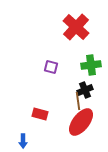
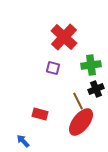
red cross: moved 12 px left, 10 px down
purple square: moved 2 px right, 1 px down
black cross: moved 11 px right, 1 px up
brown line: rotated 18 degrees counterclockwise
blue arrow: rotated 136 degrees clockwise
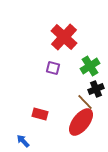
green cross: moved 1 px left, 1 px down; rotated 24 degrees counterclockwise
brown line: moved 7 px right, 1 px down; rotated 18 degrees counterclockwise
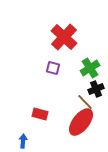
green cross: moved 2 px down
blue arrow: rotated 48 degrees clockwise
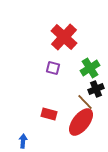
red rectangle: moved 9 px right
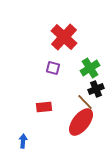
red rectangle: moved 5 px left, 7 px up; rotated 21 degrees counterclockwise
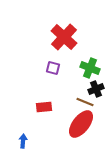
green cross: rotated 36 degrees counterclockwise
brown line: rotated 24 degrees counterclockwise
red ellipse: moved 2 px down
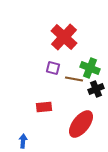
brown line: moved 11 px left, 23 px up; rotated 12 degrees counterclockwise
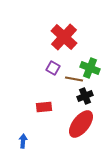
purple square: rotated 16 degrees clockwise
black cross: moved 11 px left, 7 px down
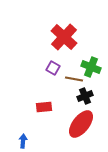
green cross: moved 1 px right, 1 px up
